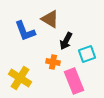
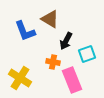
pink rectangle: moved 2 px left, 1 px up
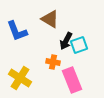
blue L-shape: moved 8 px left
cyan square: moved 8 px left, 9 px up
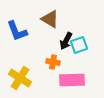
pink rectangle: rotated 70 degrees counterclockwise
